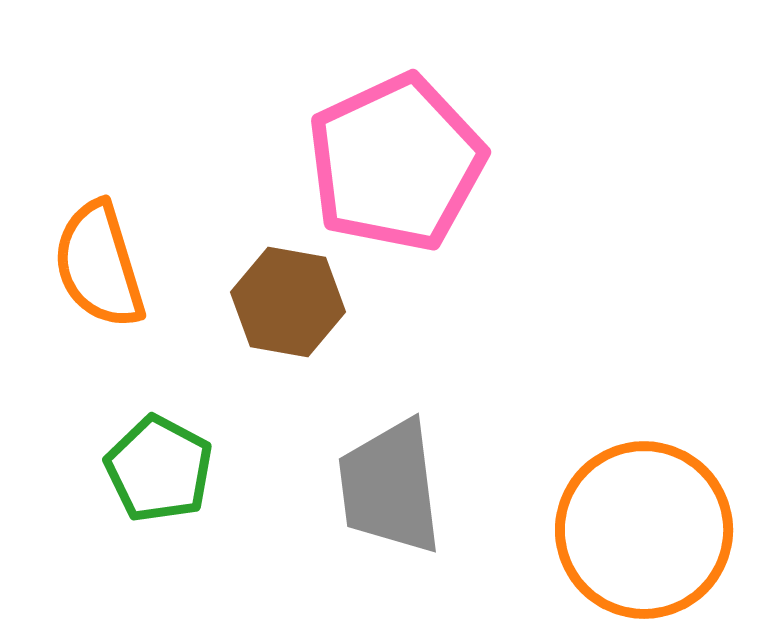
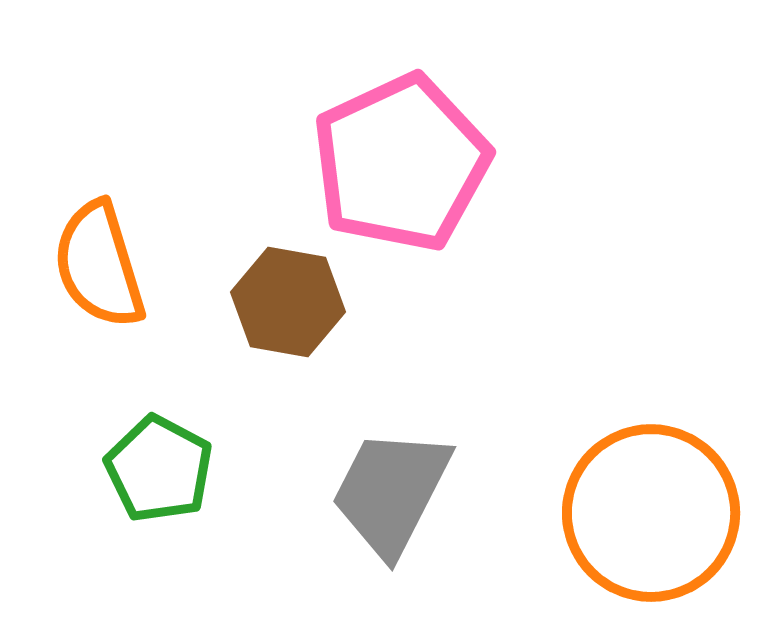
pink pentagon: moved 5 px right
gray trapezoid: moved 1 px right, 5 px down; rotated 34 degrees clockwise
orange circle: moved 7 px right, 17 px up
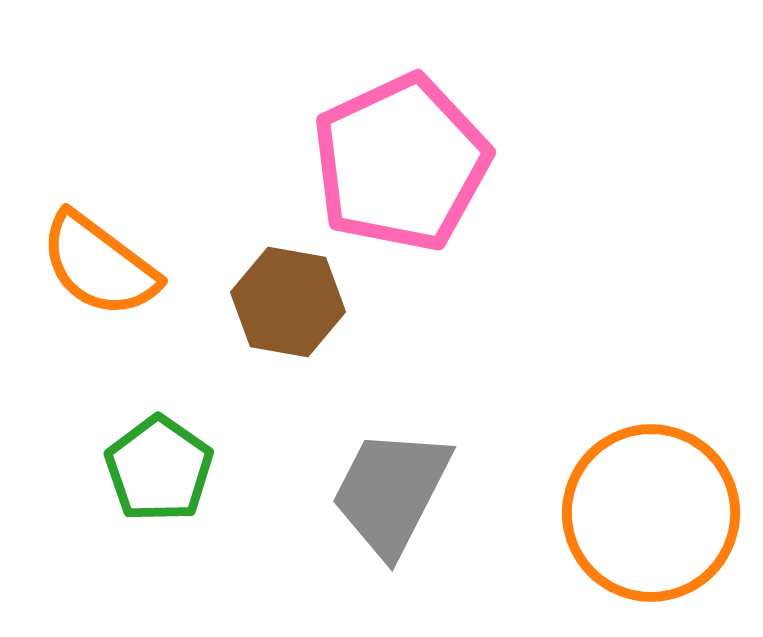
orange semicircle: rotated 36 degrees counterclockwise
green pentagon: rotated 7 degrees clockwise
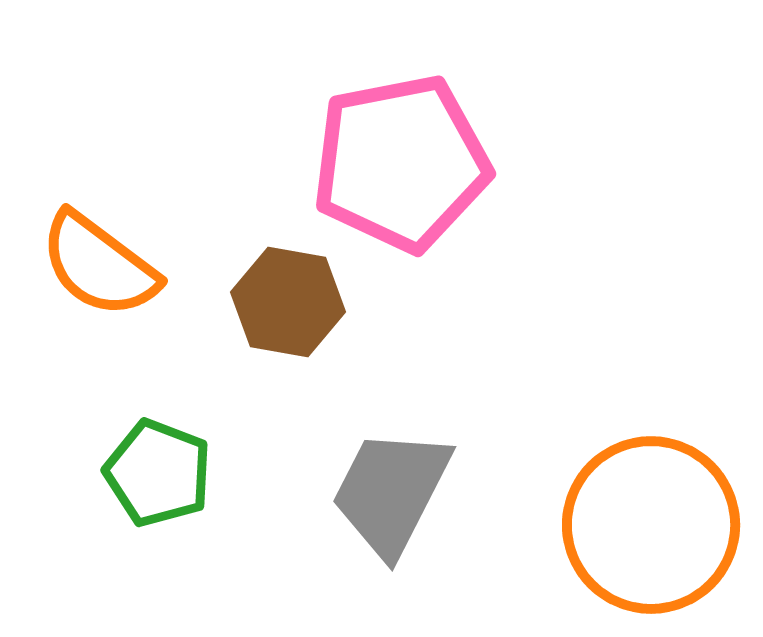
pink pentagon: rotated 14 degrees clockwise
green pentagon: moved 1 px left, 4 px down; rotated 14 degrees counterclockwise
orange circle: moved 12 px down
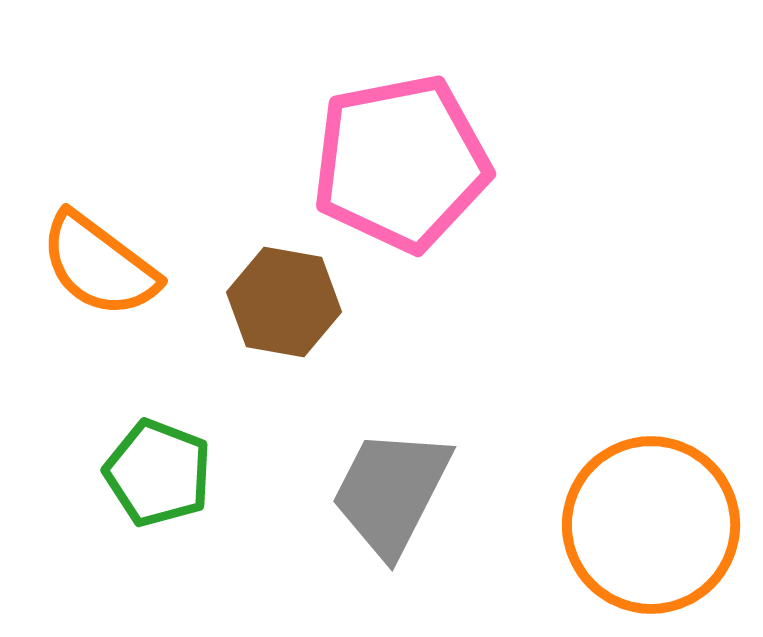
brown hexagon: moved 4 px left
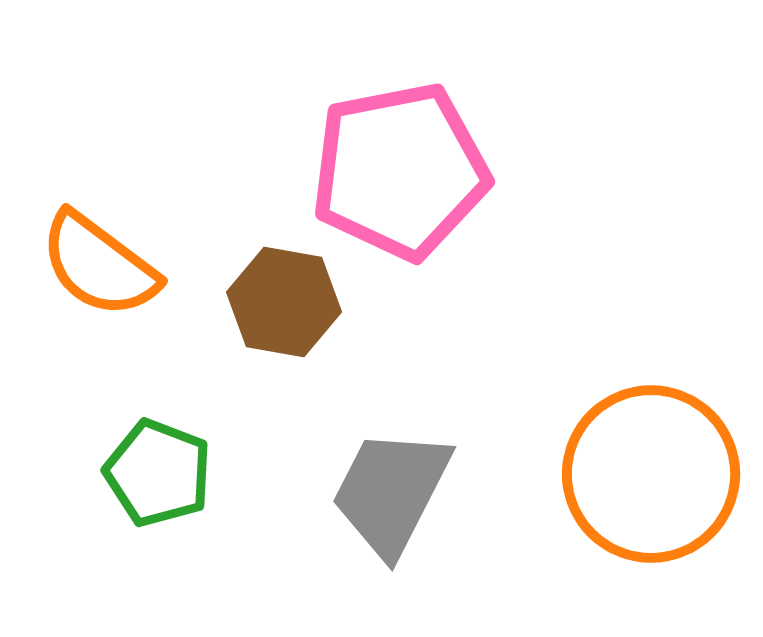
pink pentagon: moved 1 px left, 8 px down
orange circle: moved 51 px up
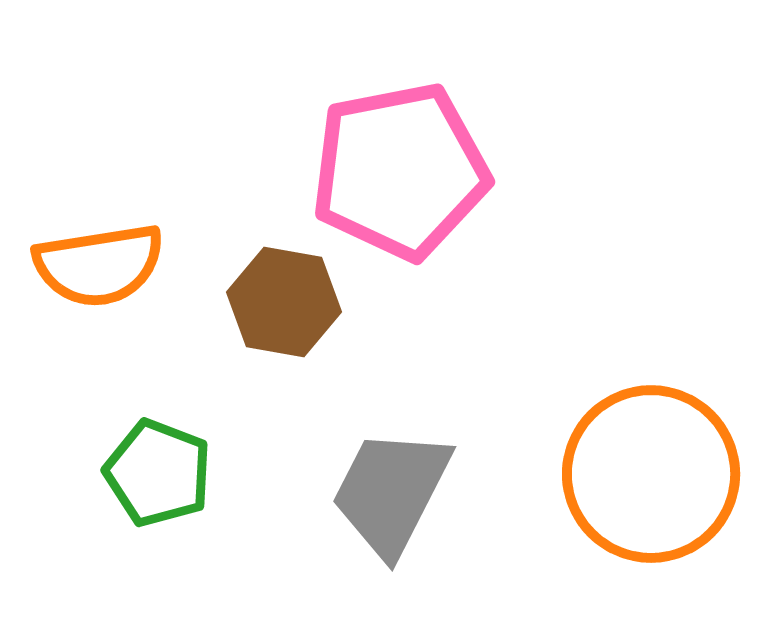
orange semicircle: rotated 46 degrees counterclockwise
